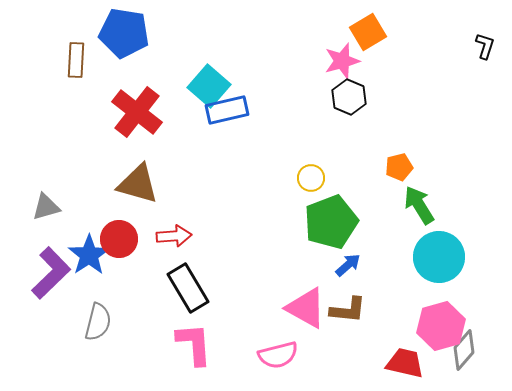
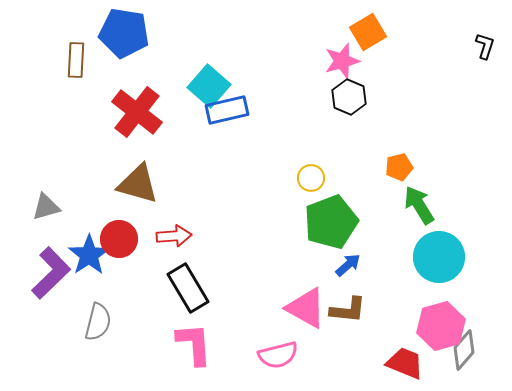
red trapezoid: rotated 9 degrees clockwise
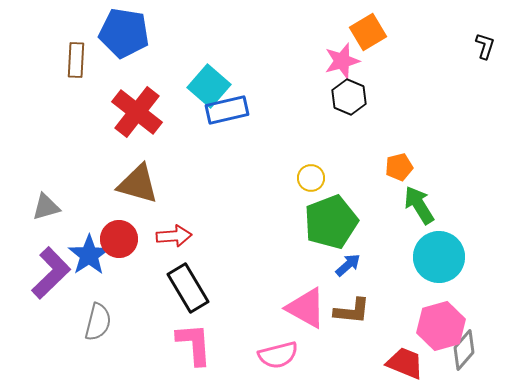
brown L-shape: moved 4 px right, 1 px down
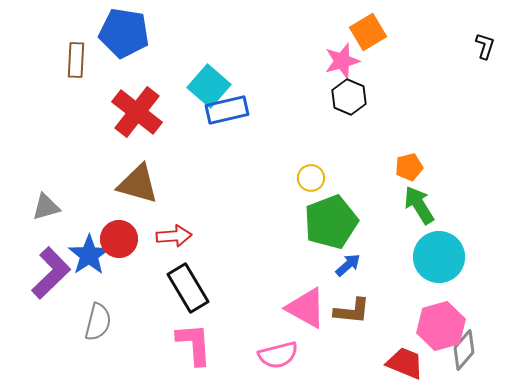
orange pentagon: moved 10 px right
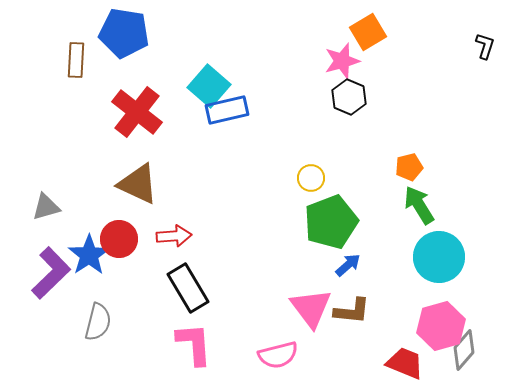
brown triangle: rotated 9 degrees clockwise
pink triangle: moved 5 px right; rotated 24 degrees clockwise
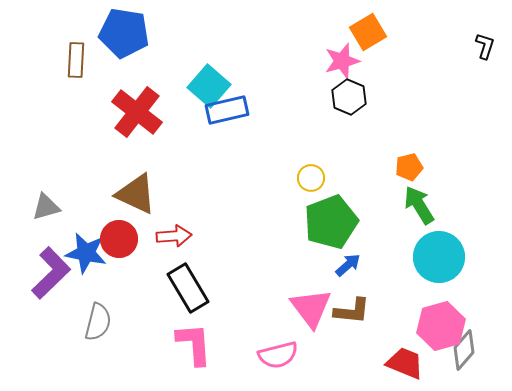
brown triangle: moved 2 px left, 10 px down
blue star: moved 3 px left, 2 px up; rotated 27 degrees counterclockwise
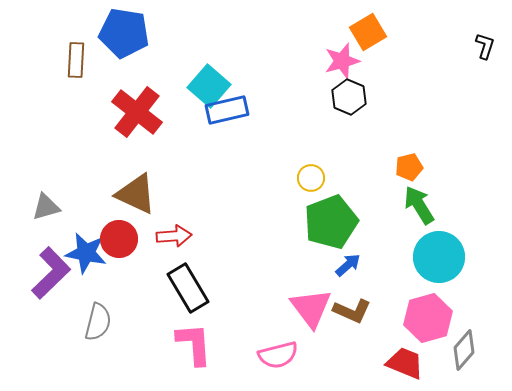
brown L-shape: rotated 18 degrees clockwise
pink hexagon: moved 13 px left, 8 px up
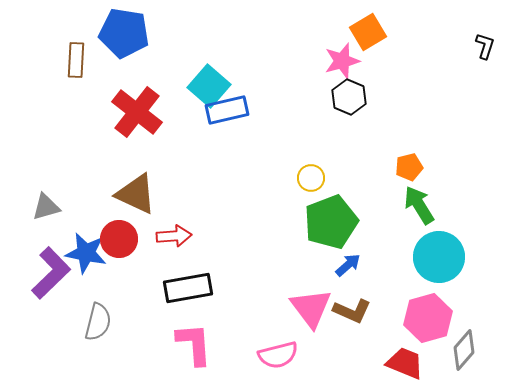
black rectangle: rotated 69 degrees counterclockwise
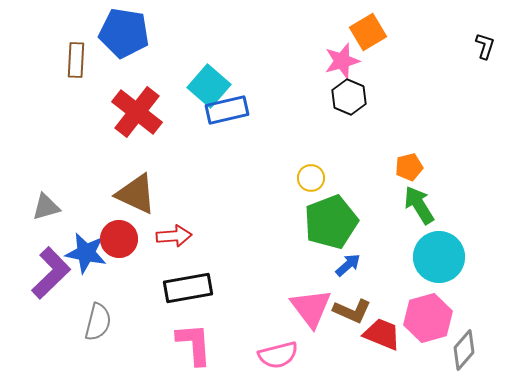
red trapezoid: moved 23 px left, 29 px up
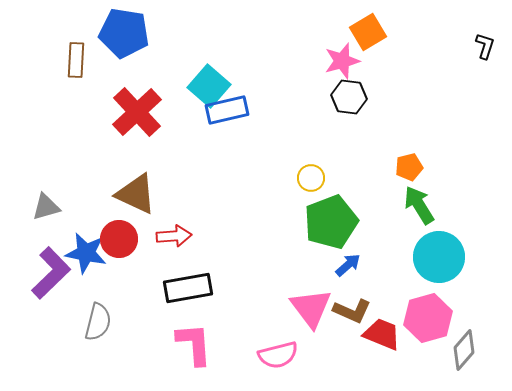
black hexagon: rotated 16 degrees counterclockwise
red cross: rotated 9 degrees clockwise
